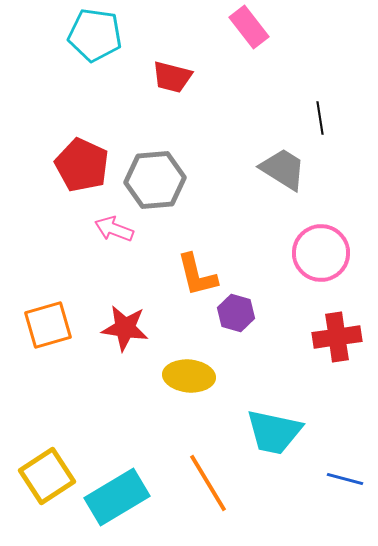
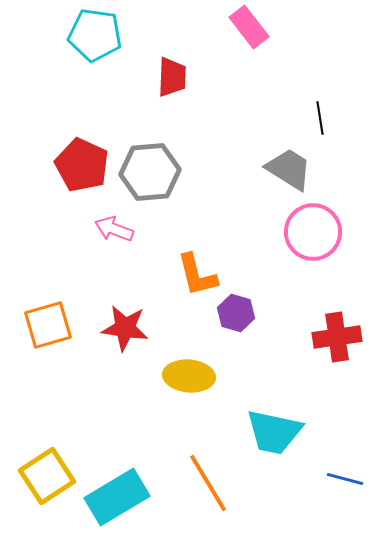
red trapezoid: rotated 102 degrees counterclockwise
gray trapezoid: moved 6 px right
gray hexagon: moved 5 px left, 8 px up
pink circle: moved 8 px left, 21 px up
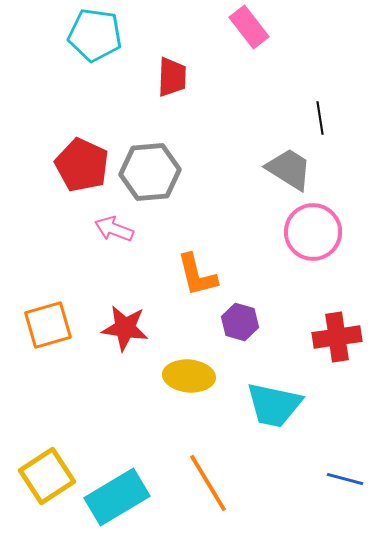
purple hexagon: moved 4 px right, 9 px down
cyan trapezoid: moved 27 px up
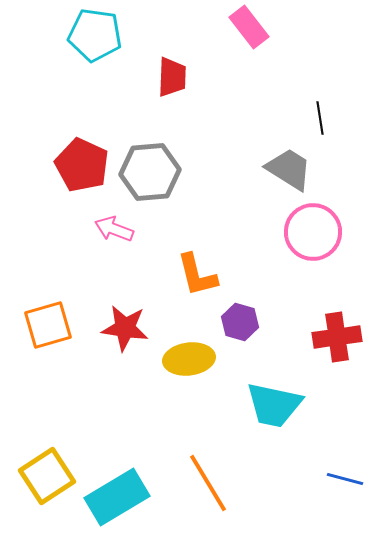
yellow ellipse: moved 17 px up; rotated 12 degrees counterclockwise
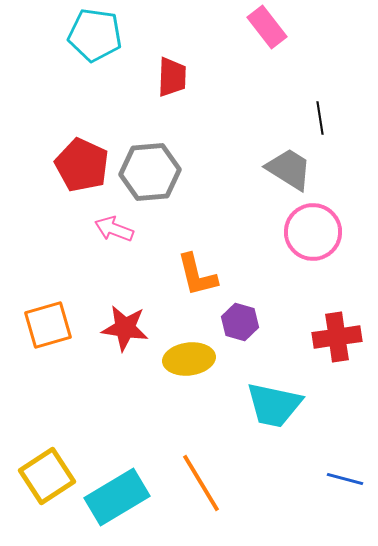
pink rectangle: moved 18 px right
orange line: moved 7 px left
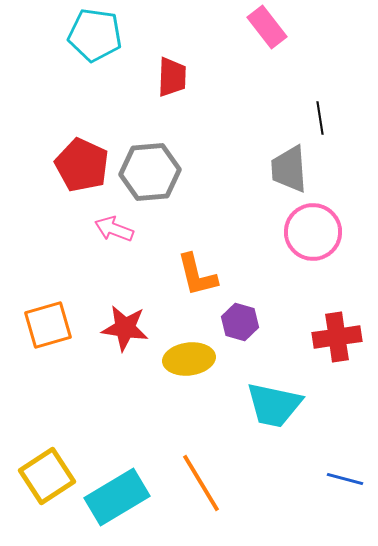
gray trapezoid: rotated 126 degrees counterclockwise
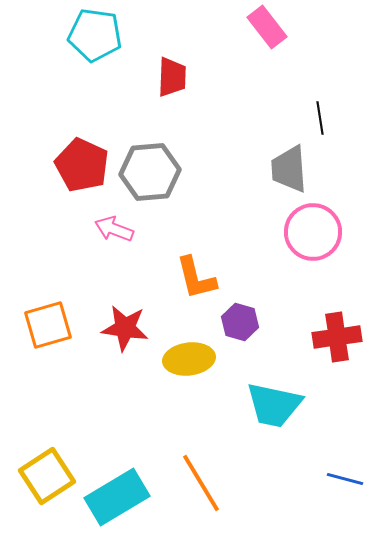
orange L-shape: moved 1 px left, 3 px down
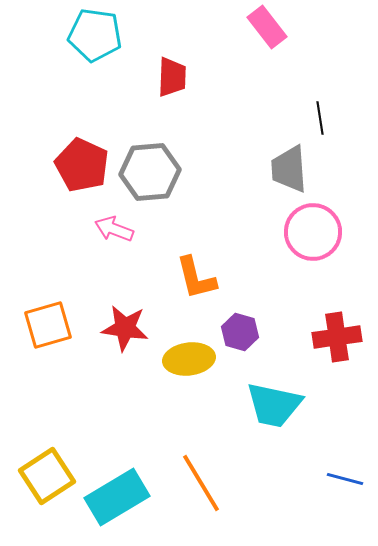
purple hexagon: moved 10 px down
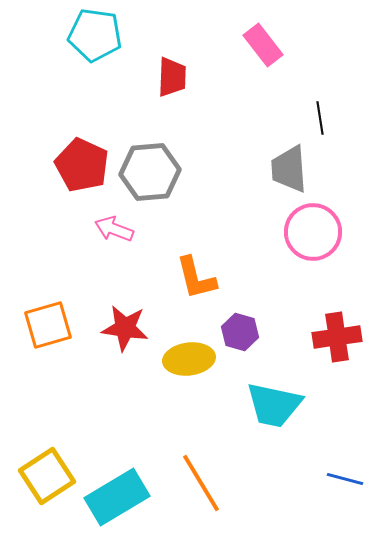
pink rectangle: moved 4 px left, 18 px down
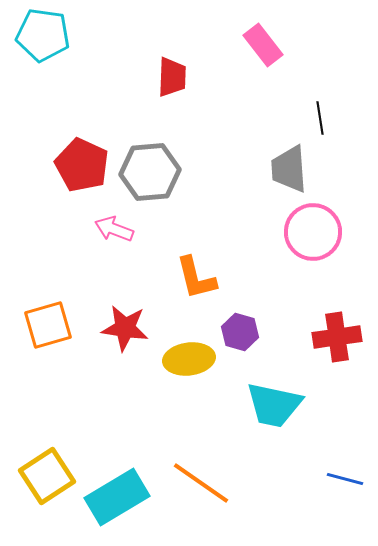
cyan pentagon: moved 52 px left
orange line: rotated 24 degrees counterclockwise
